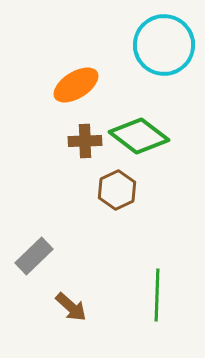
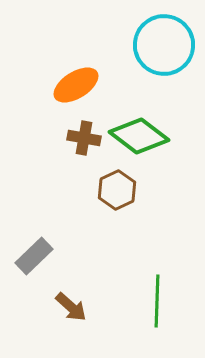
brown cross: moved 1 px left, 3 px up; rotated 12 degrees clockwise
green line: moved 6 px down
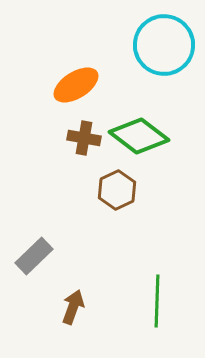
brown arrow: moved 2 px right; rotated 112 degrees counterclockwise
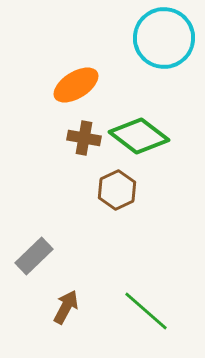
cyan circle: moved 7 px up
green line: moved 11 px left, 10 px down; rotated 51 degrees counterclockwise
brown arrow: moved 7 px left; rotated 8 degrees clockwise
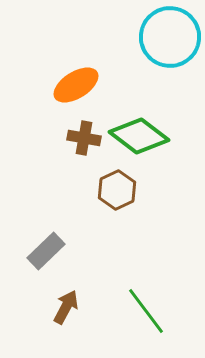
cyan circle: moved 6 px right, 1 px up
gray rectangle: moved 12 px right, 5 px up
green line: rotated 12 degrees clockwise
